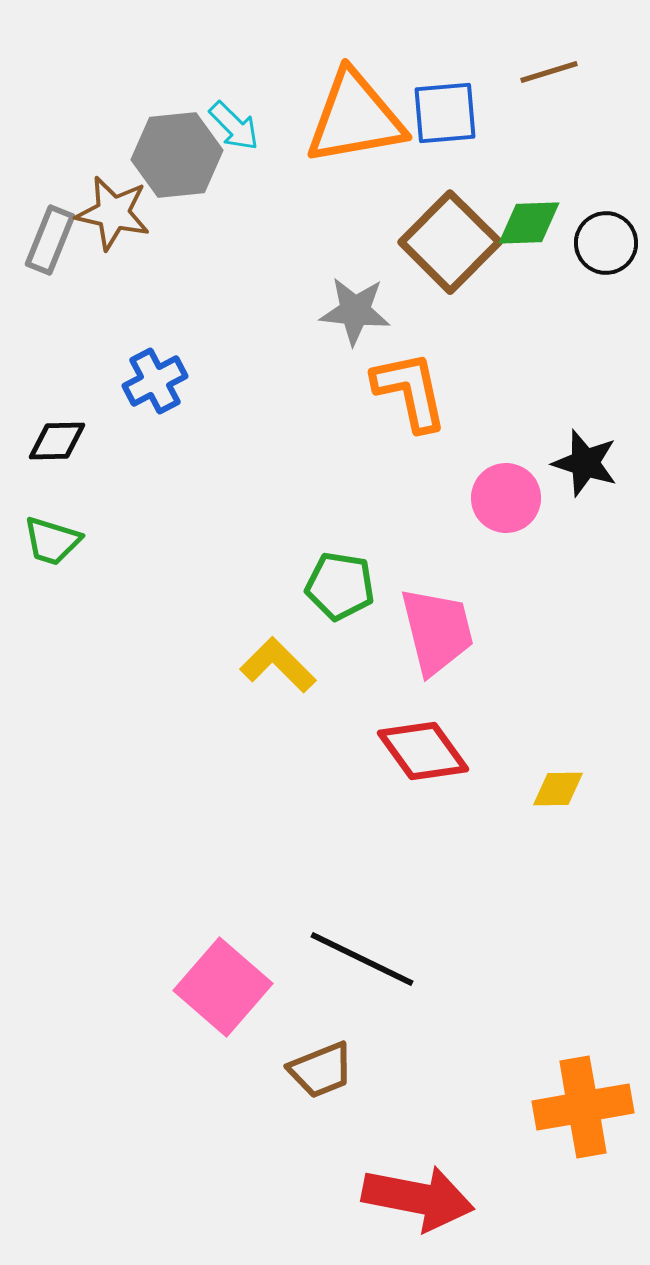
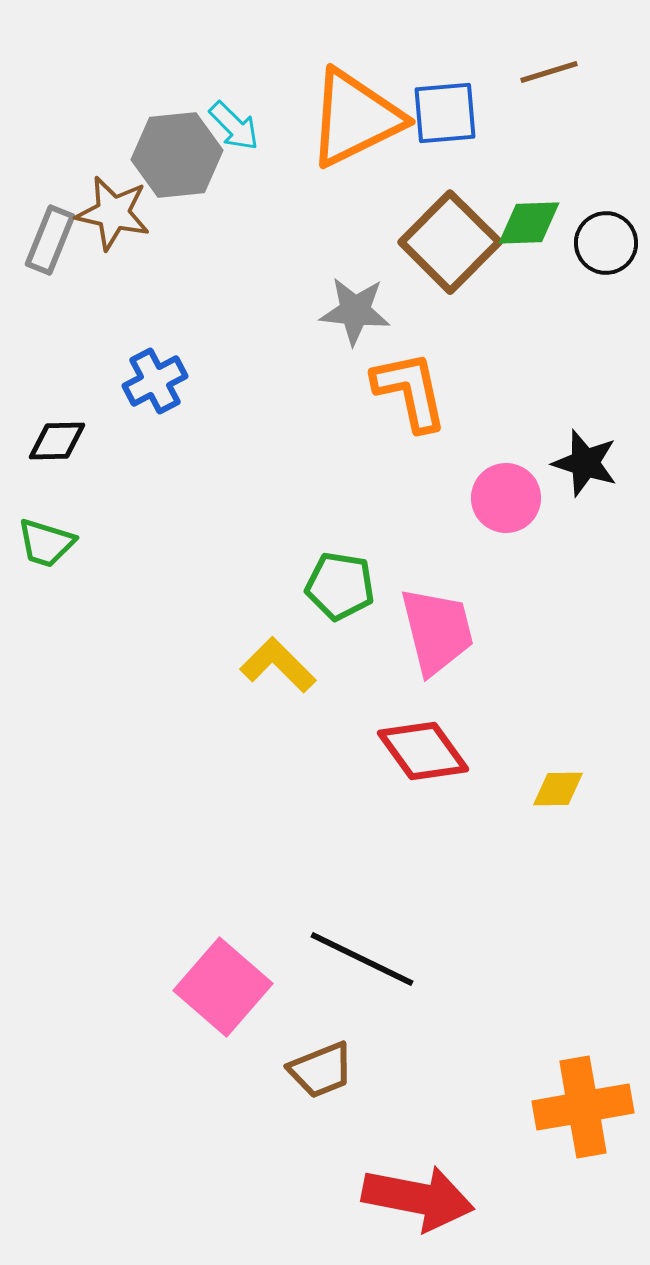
orange triangle: rotated 16 degrees counterclockwise
green trapezoid: moved 6 px left, 2 px down
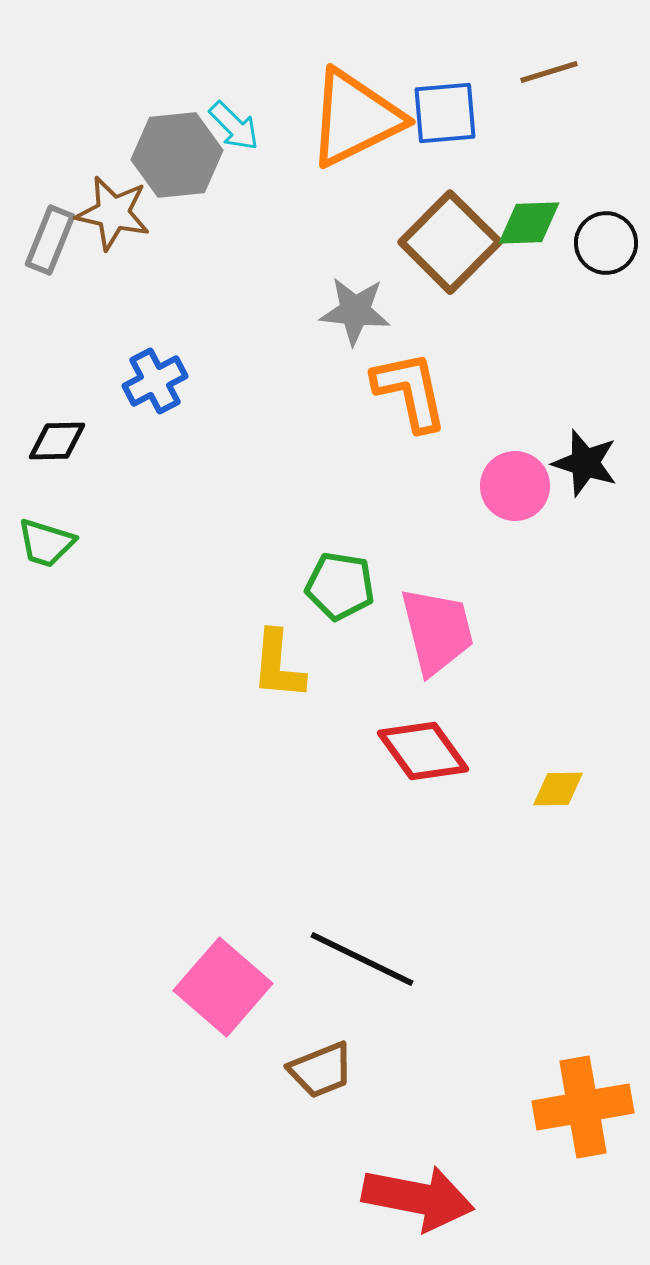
pink circle: moved 9 px right, 12 px up
yellow L-shape: rotated 130 degrees counterclockwise
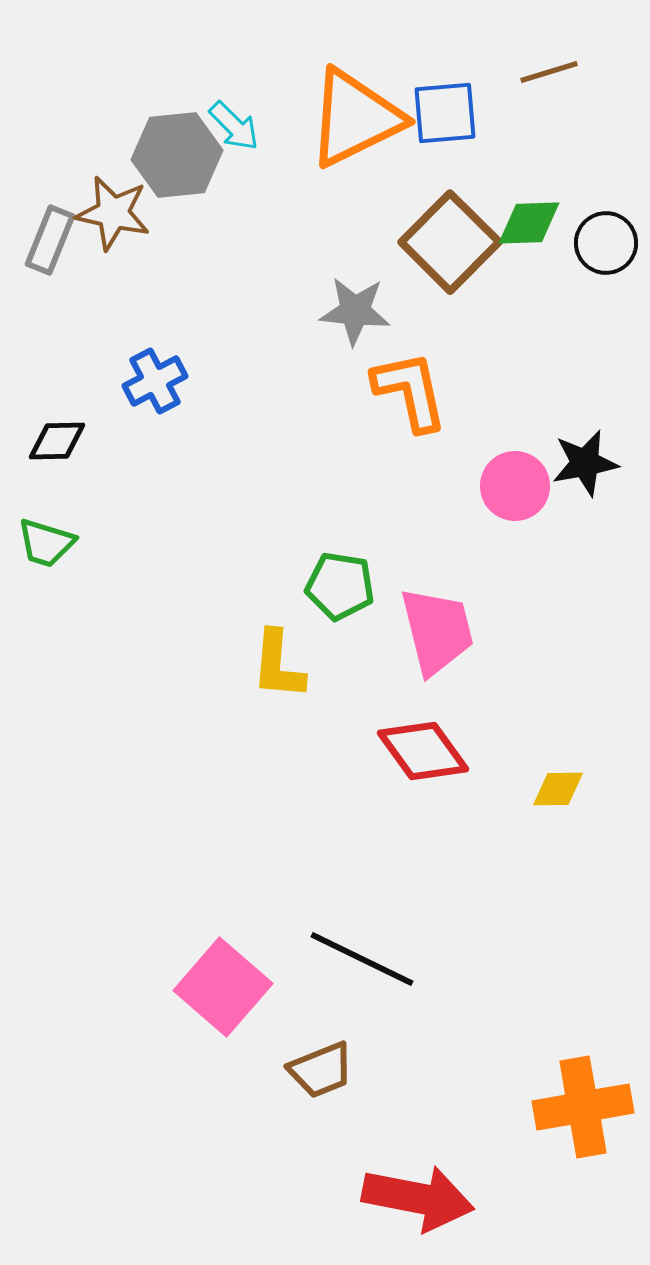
black star: rotated 28 degrees counterclockwise
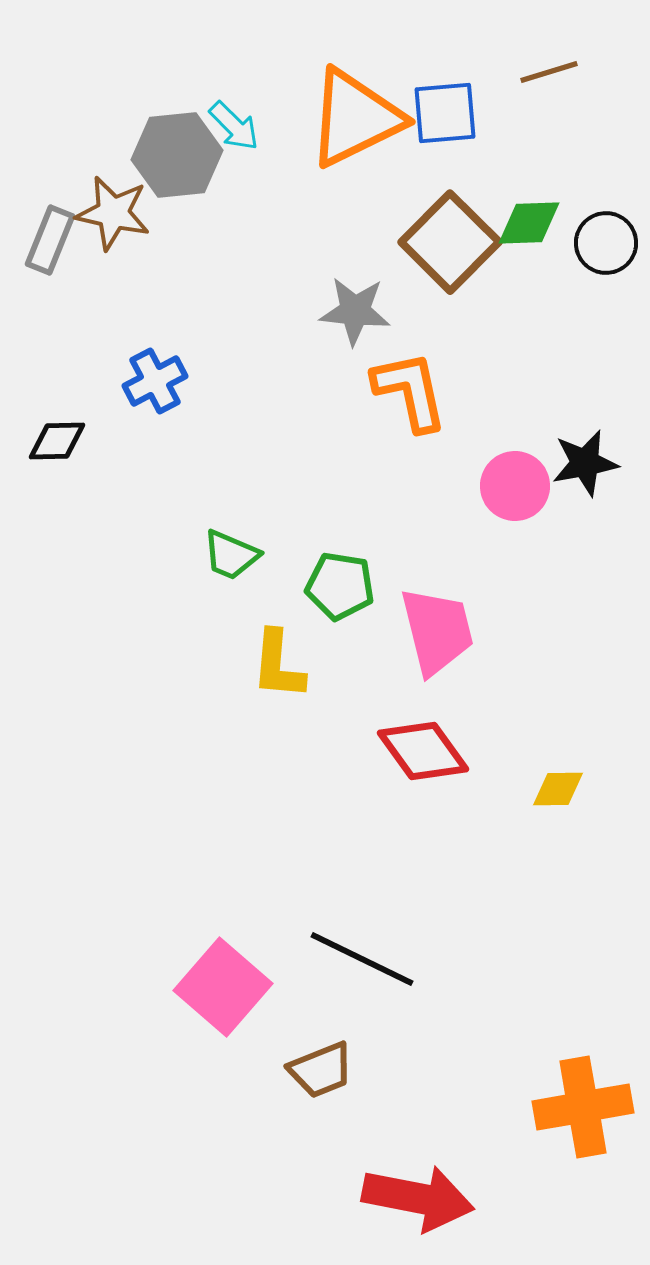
green trapezoid: moved 185 px right, 12 px down; rotated 6 degrees clockwise
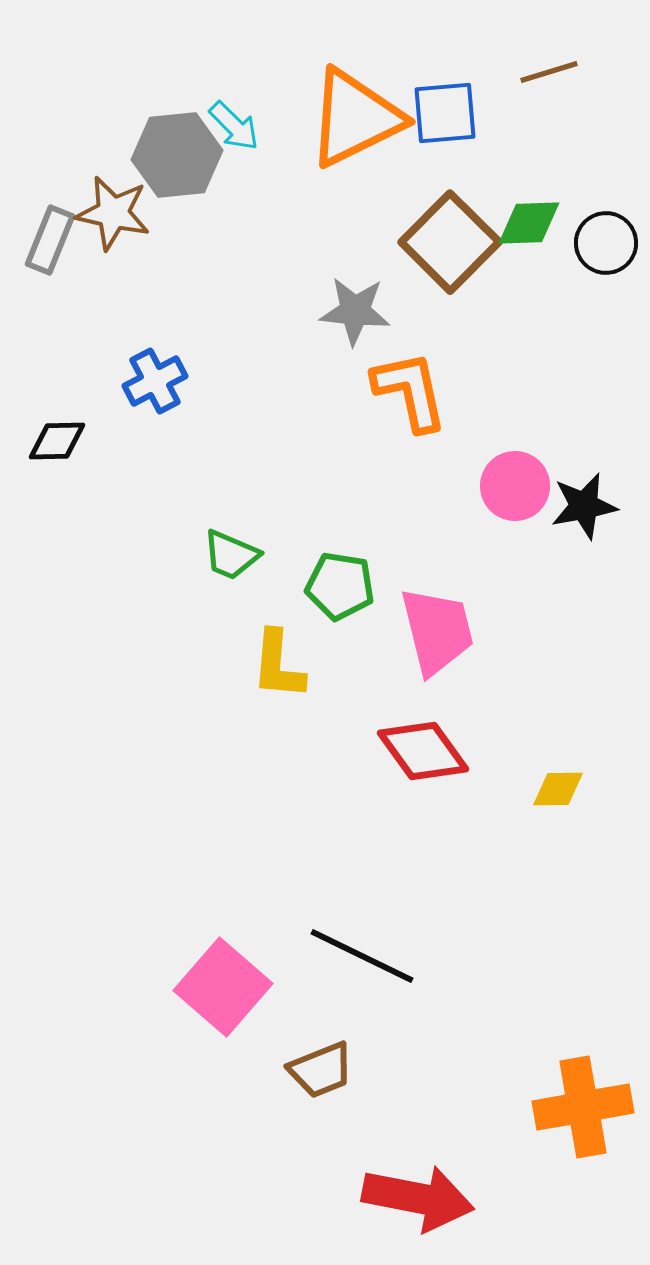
black star: moved 1 px left, 43 px down
black line: moved 3 px up
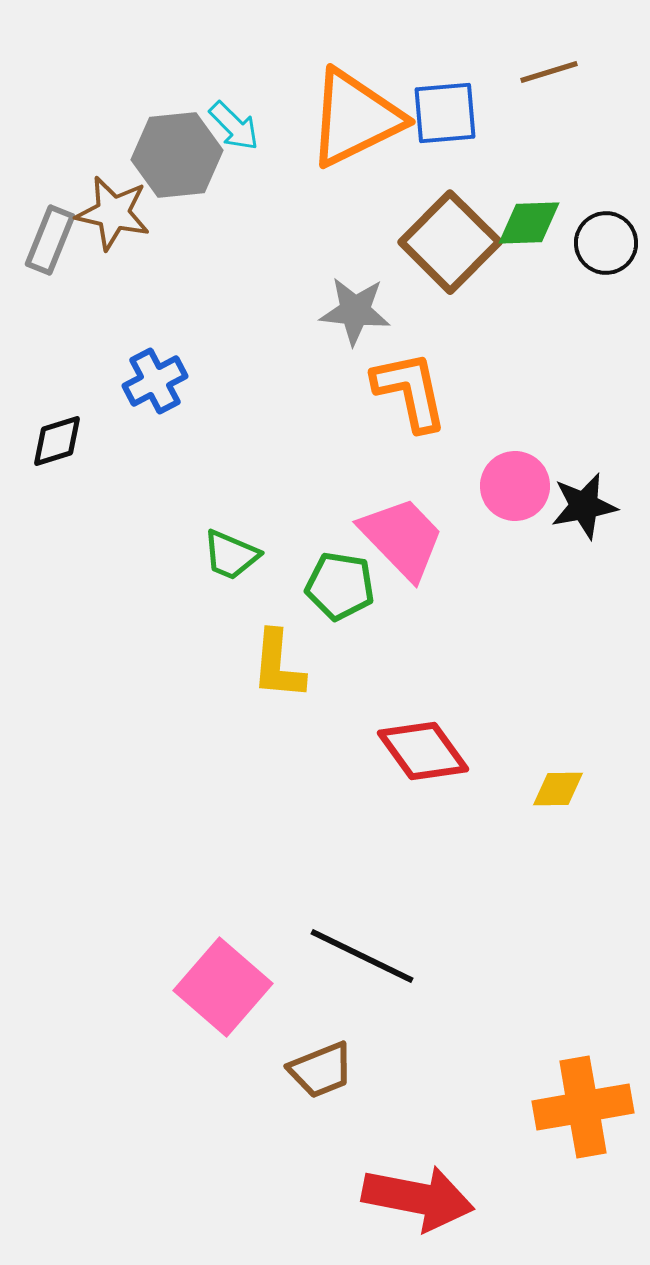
black diamond: rotated 16 degrees counterclockwise
pink trapezoid: moved 35 px left, 93 px up; rotated 30 degrees counterclockwise
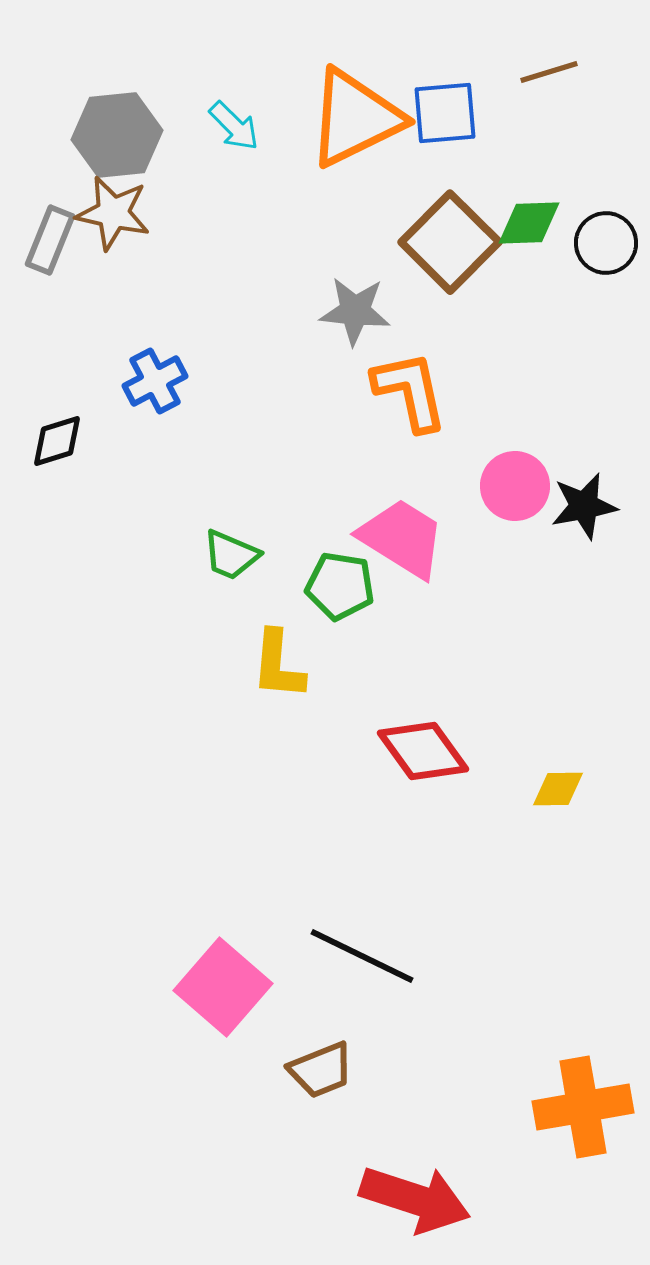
gray hexagon: moved 60 px left, 20 px up
pink trapezoid: rotated 14 degrees counterclockwise
red arrow: moved 3 px left, 1 px down; rotated 7 degrees clockwise
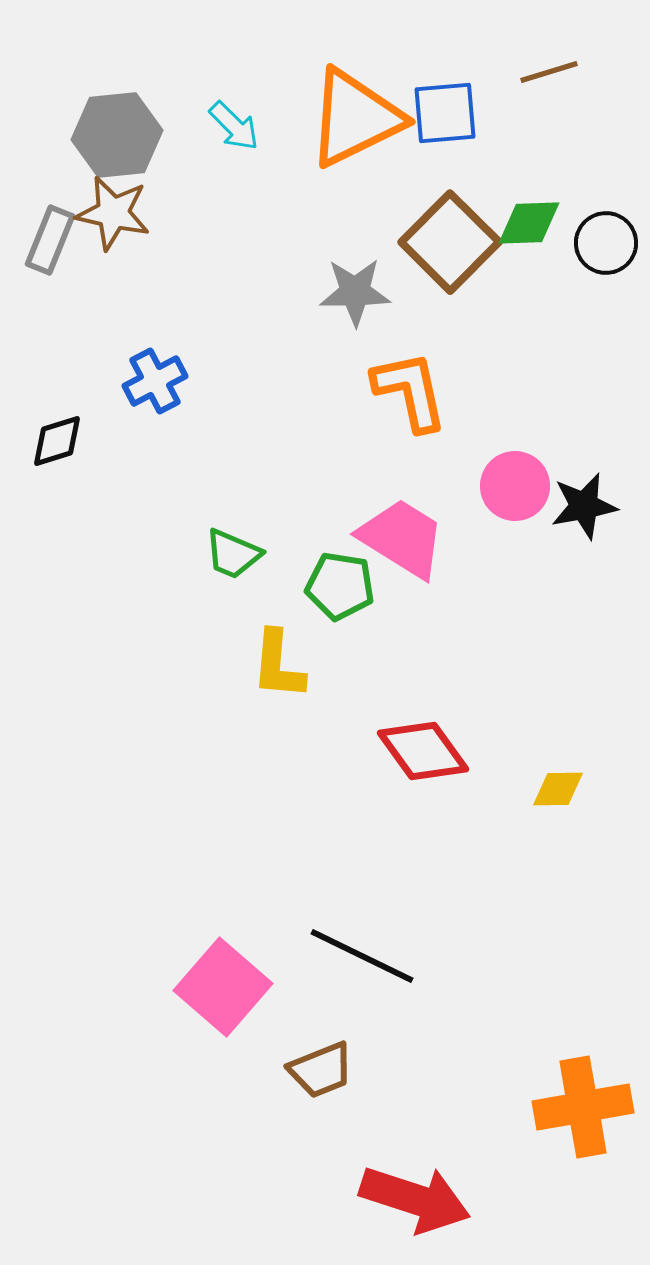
gray star: moved 19 px up; rotated 6 degrees counterclockwise
green trapezoid: moved 2 px right, 1 px up
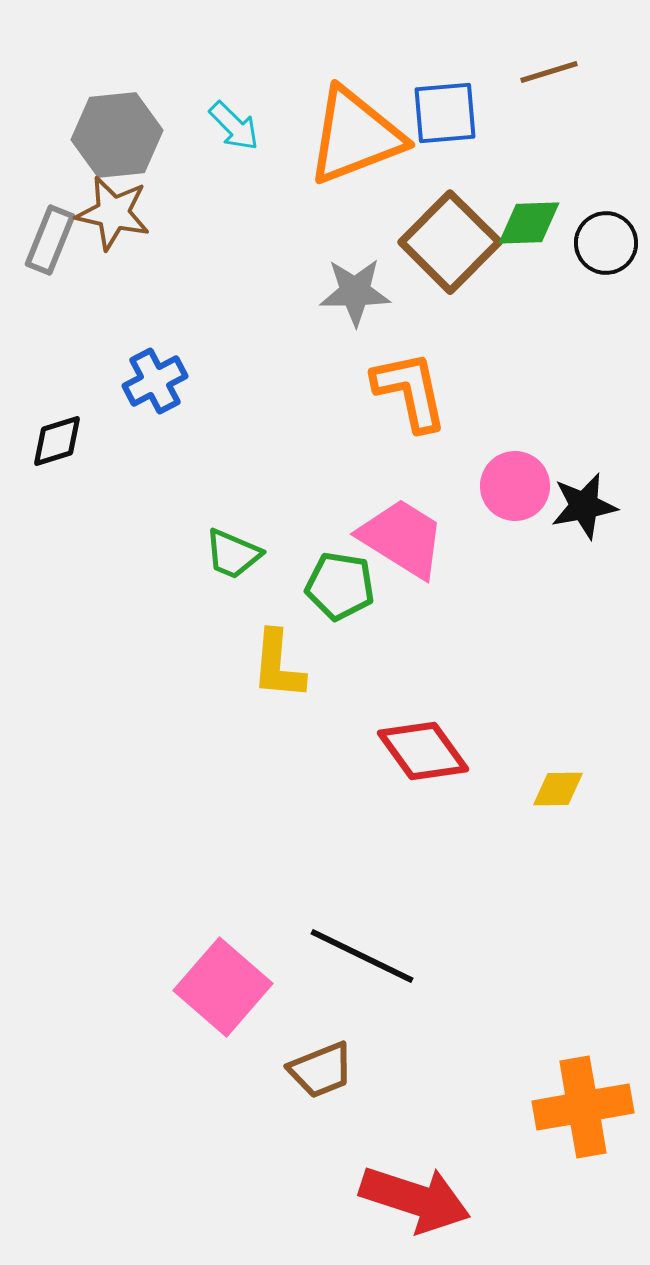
orange triangle: moved 18 px down; rotated 5 degrees clockwise
